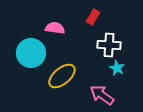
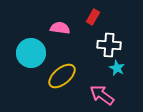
pink semicircle: moved 5 px right
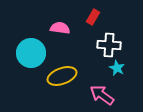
yellow ellipse: rotated 20 degrees clockwise
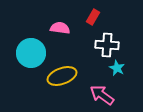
white cross: moved 2 px left
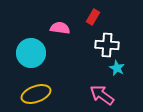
yellow ellipse: moved 26 px left, 18 px down
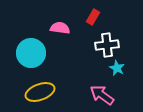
white cross: rotated 10 degrees counterclockwise
yellow ellipse: moved 4 px right, 2 px up
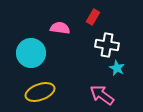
white cross: rotated 15 degrees clockwise
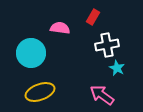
white cross: rotated 20 degrees counterclockwise
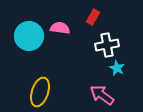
cyan circle: moved 2 px left, 17 px up
yellow ellipse: rotated 52 degrees counterclockwise
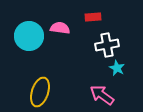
red rectangle: rotated 56 degrees clockwise
